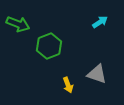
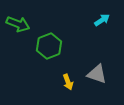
cyan arrow: moved 2 px right, 2 px up
yellow arrow: moved 3 px up
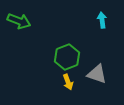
cyan arrow: rotated 63 degrees counterclockwise
green arrow: moved 1 px right, 3 px up
green hexagon: moved 18 px right, 11 px down
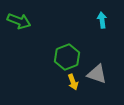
yellow arrow: moved 5 px right
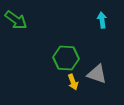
green arrow: moved 3 px left, 1 px up; rotated 15 degrees clockwise
green hexagon: moved 1 px left, 1 px down; rotated 25 degrees clockwise
